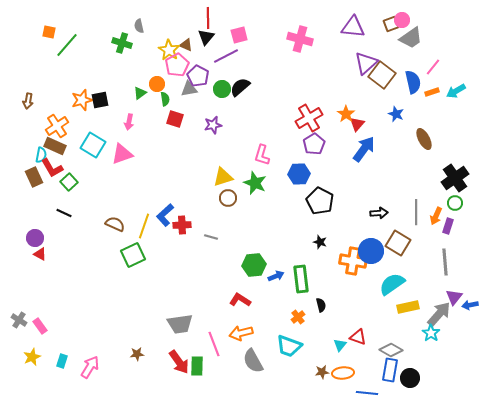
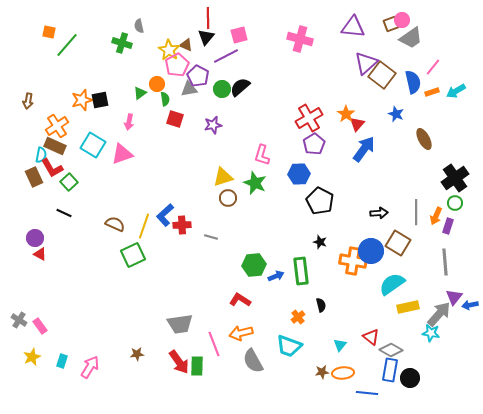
green rectangle at (301, 279): moved 8 px up
cyan star at (431, 333): rotated 24 degrees counterclockwise
red triangle at (358, 337): moved 13 px right; rotated 18 degrees clockwise
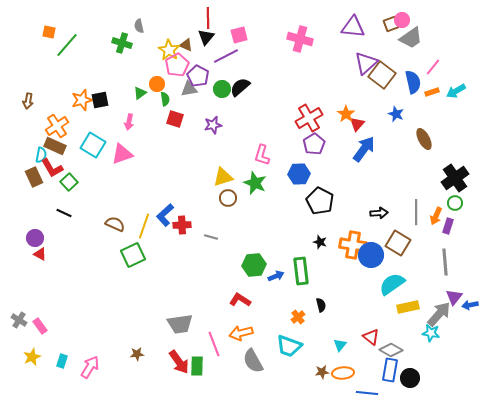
blue circle at (371, 251): moved 4 px down
orange cross at (353, 261): moved 16 px up
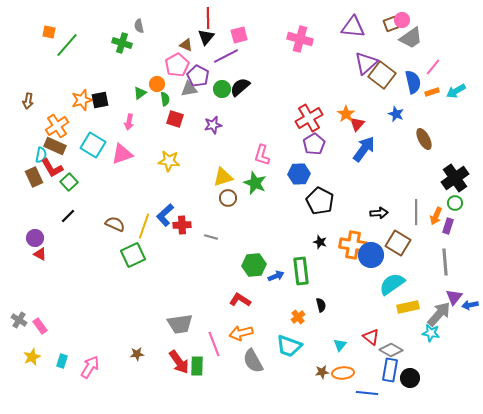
yellow star at (169, 50): moved 111 px down; rotated 25 degrees counterclockwise
black line at (64, 213): moved 4 px right, 3 px down; rotated 70 degrees counterclockwise
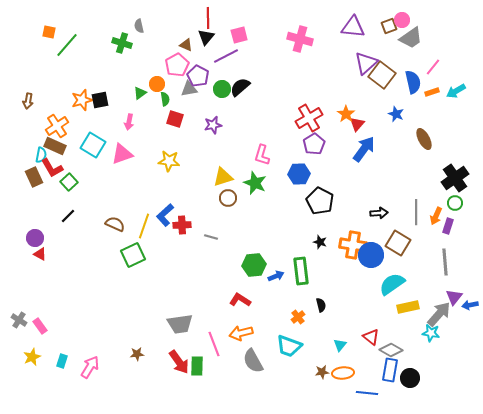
brown square at (391, 24): moved 2 px left, 2 px down
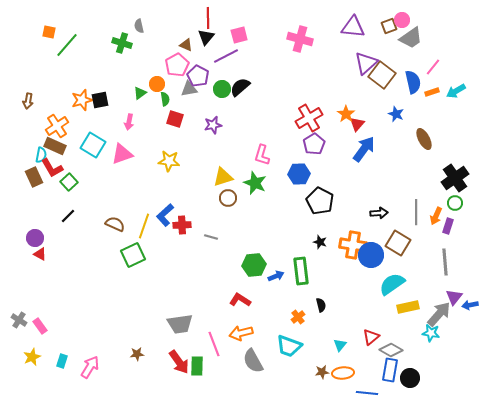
red triangle at (371, 337): rotated 42 degrees clockwise
